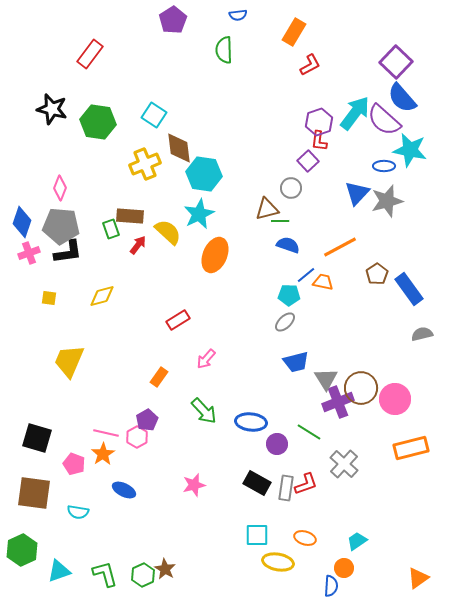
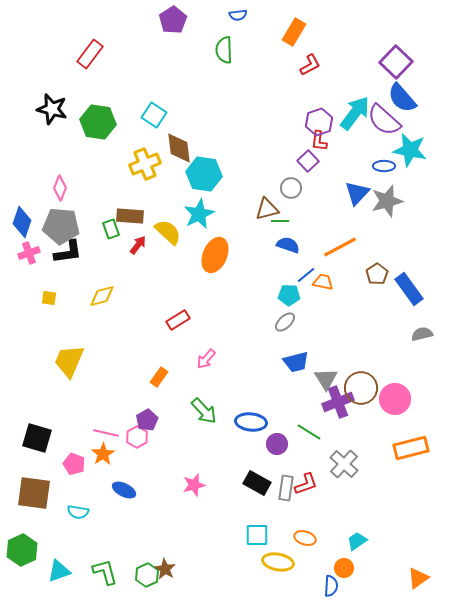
green L-shape at (105, 574): moved 2 px up
green hexagon at (143, 575): moved 4 px right
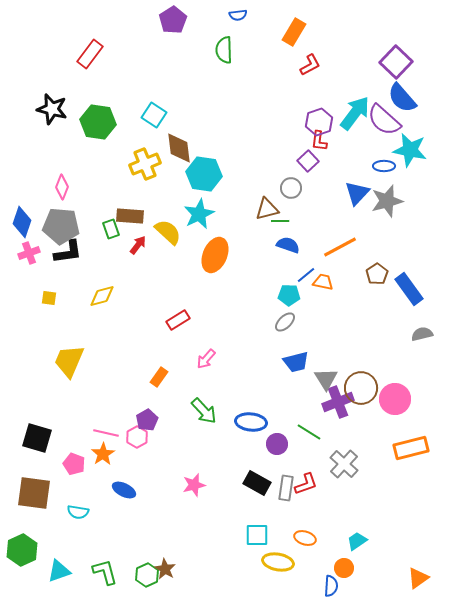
pink diamond at (60, 188): moved 2 px right, 1 px up
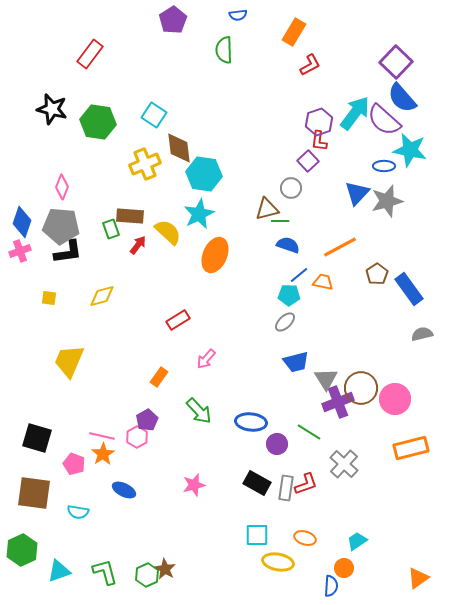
pink cross at (29, 253): moved 9 px left, 2 px up
blue line at (306, 275): moved 7 px left
green arrow at (204, 411): moved 5 px left
pink line at (106, 433): moved 4 px left, 3 px down
